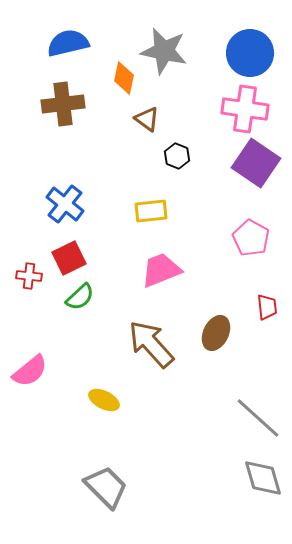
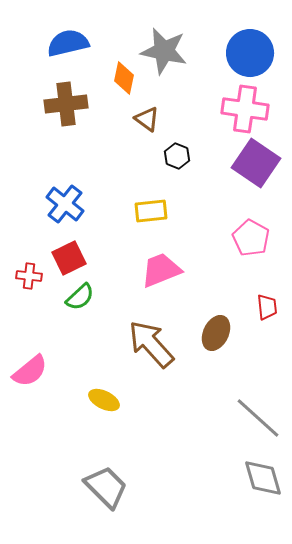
brown cross: moved 3 px right
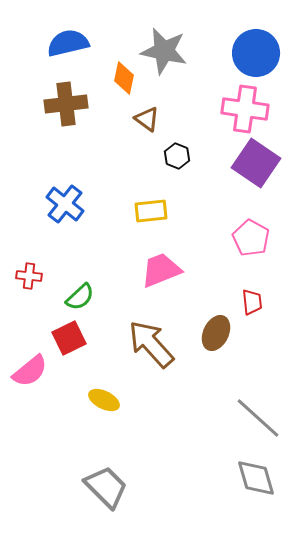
blue circle: moved 6 px right
red square: moved 80 px down
red trapezoid: moved 15 px left, 5 px up
gray diamond: moved 7 px left
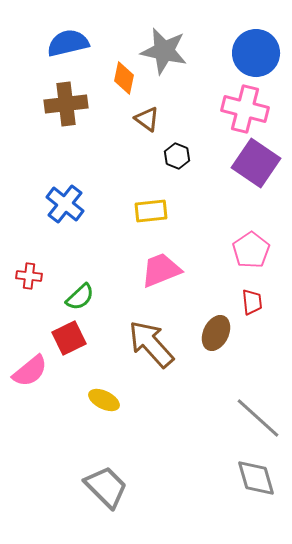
pink cross: rotated 6 degrees clockwise
pink pentagon: moved 12 px down; rotated 9 degrees clockwise
